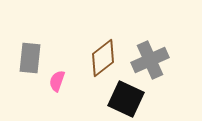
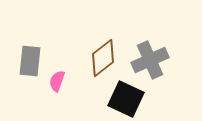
gray rectangle: moved 3 px down
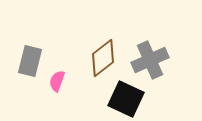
gray rectangle: rotated 8 degrees clockwise
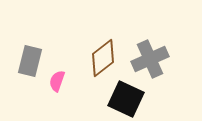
gray cross: moved 1 px up
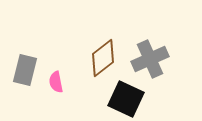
gray rectangle: moved 5 px left, 9 px down
pink semicircle: moved 1 px left, 1 px down; rotated 30 degrees counterclockwise
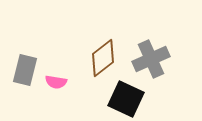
gray cross: moved 1 px right
pink semicircle: rotated 70 degrees counterclockwise
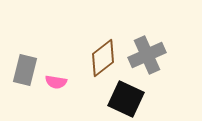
gray cross: moved 4 px left, 4 px up
